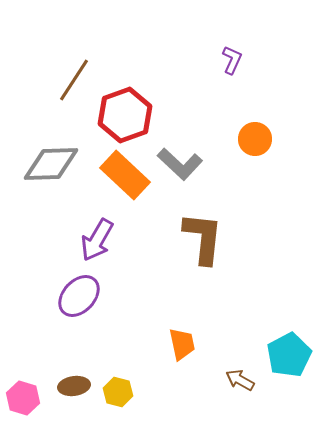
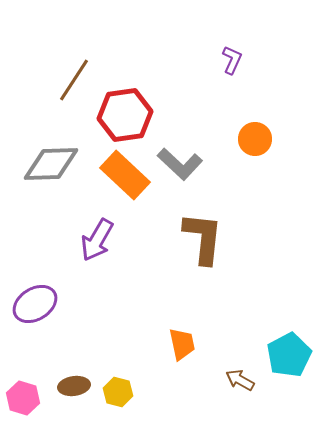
red hexagon: rotated 12 degrees clockwise
purple ellipse: moved 44 px left, 8 px down; rotated 15 degrees clockwise
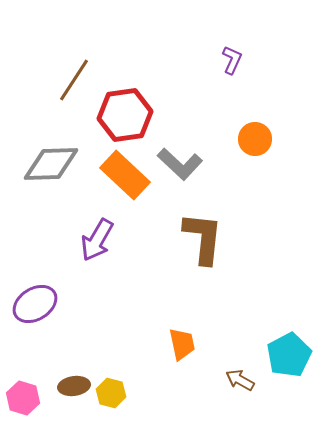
yellow hexagon: moved 7 px left, 1 px down
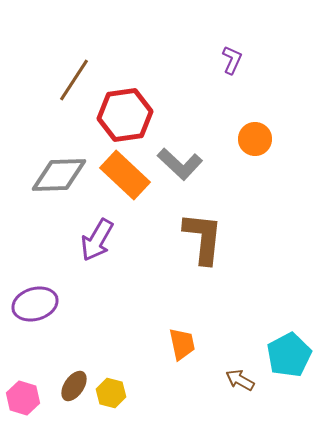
gray diamond: moved 8 px right, 11 px down
purple ellipse: rotated 15 degrees clockwise
brown ellipse: rotated 48 degrees counterclockwise
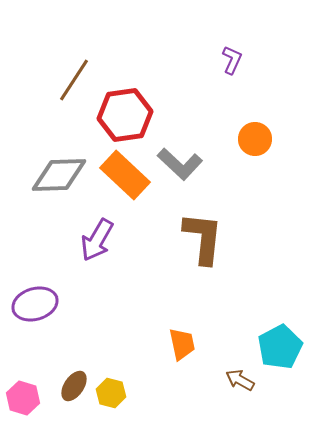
cyan pentagon: moved 9 px left, 8 px up
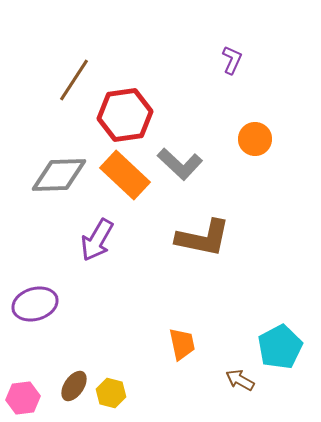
brown L-shape: rotated 96 degrees clockwise
pink hexagon: rotated 24 degrees counterclockwise
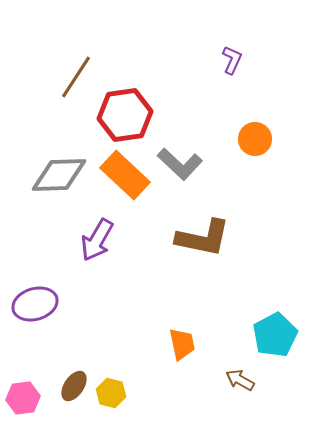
brown line: moved 2 px right, 3 px up
cyan pentagon: moved 5 px left, 12 px up
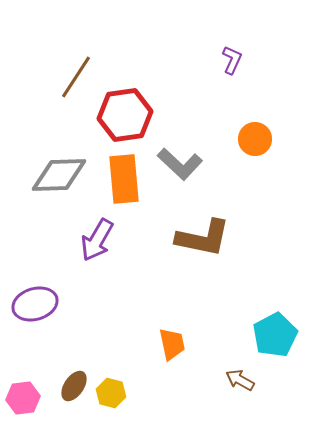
orange rectangle: moved 1 px left, 4 px down; rotated 42 degrees clockwise
orange trapezoid: moved 10 px left
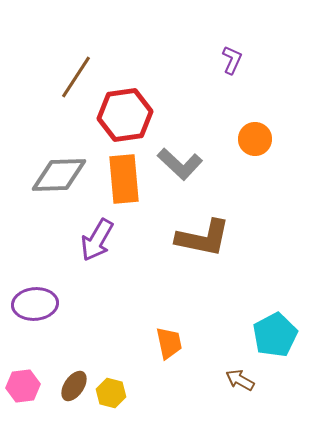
purple ellipse: rotated 12 degrees clockwise
orange trapezoid: moved 3 px left, 1 px up
pink hexagon: moved 12 px up
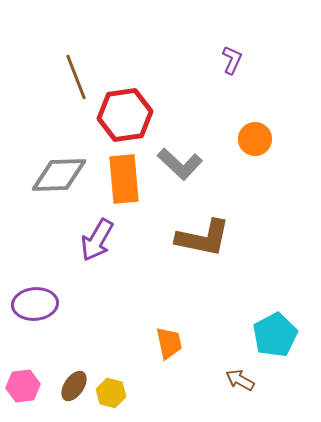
brown line: rotated 54 degrees counterclockwise
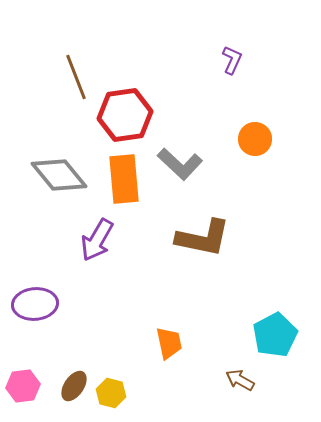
gray diamond: rotated 52 degrees clockwise
